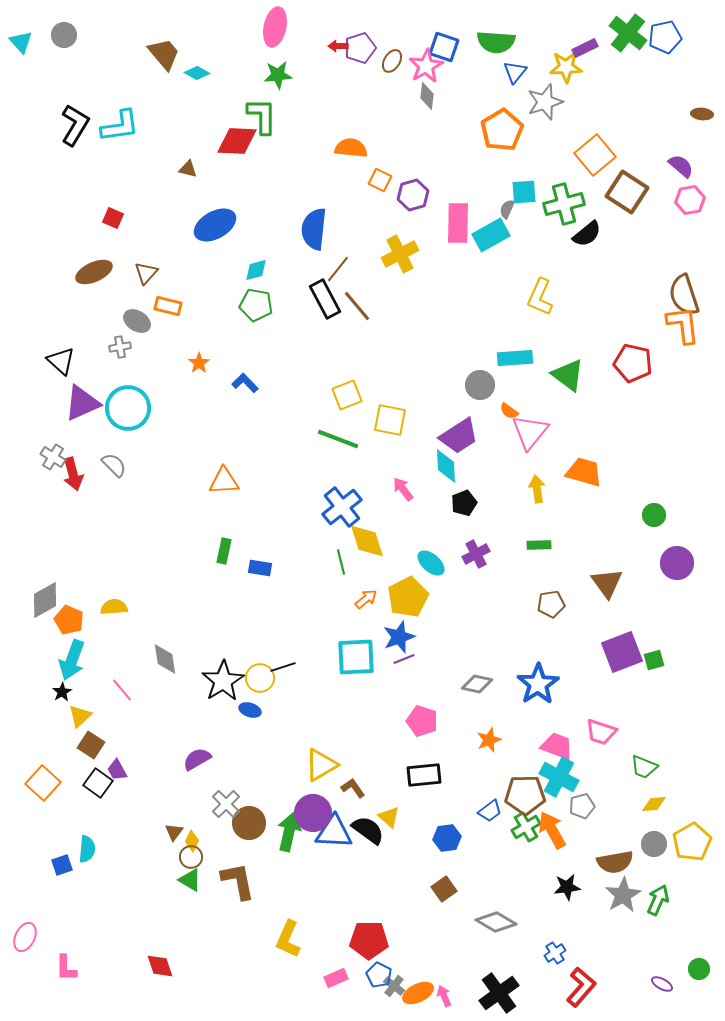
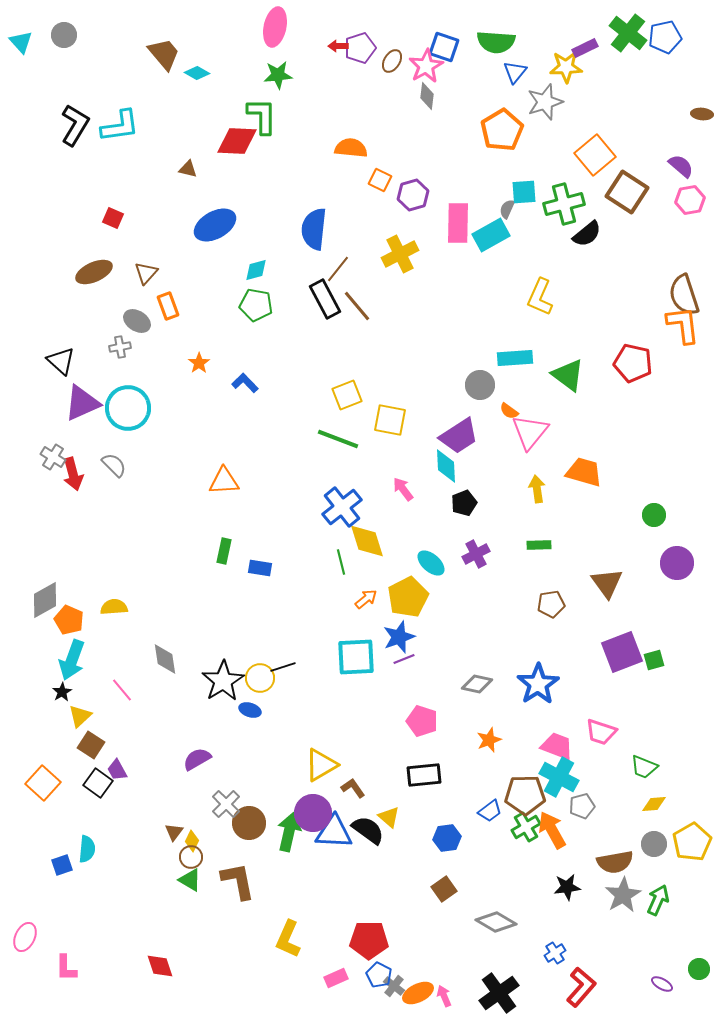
orange rectangle at (168, 306): rotated 56 degrees clockwise
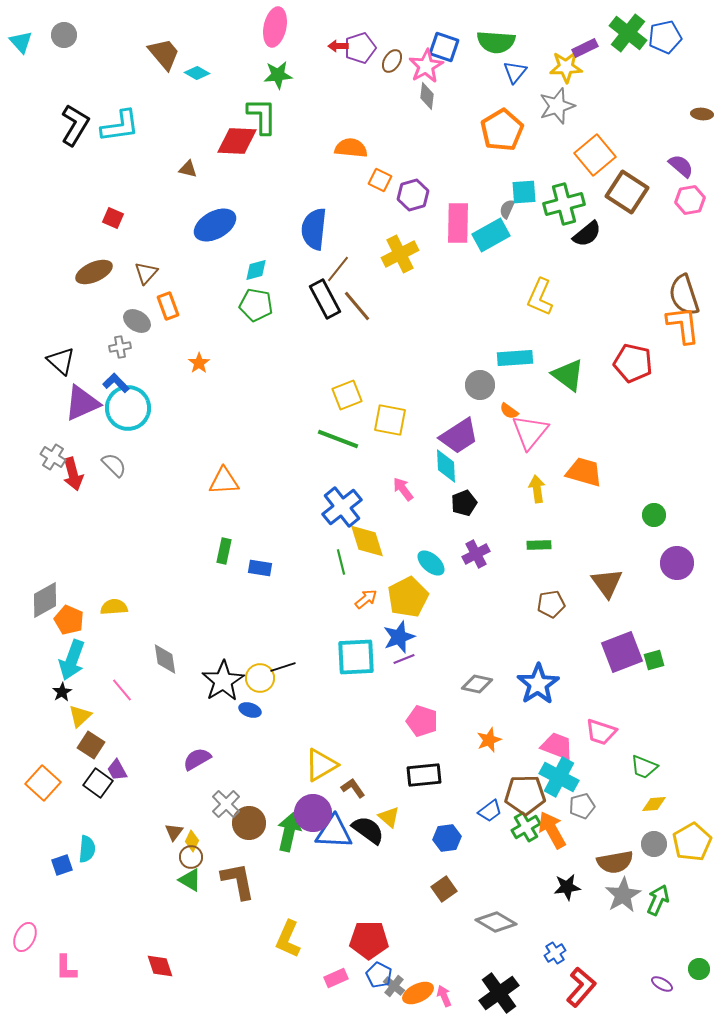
gray star at (545, 102): moved 12 px right, 4 px down
blue L-shape at (245, 383): moved 129 px left
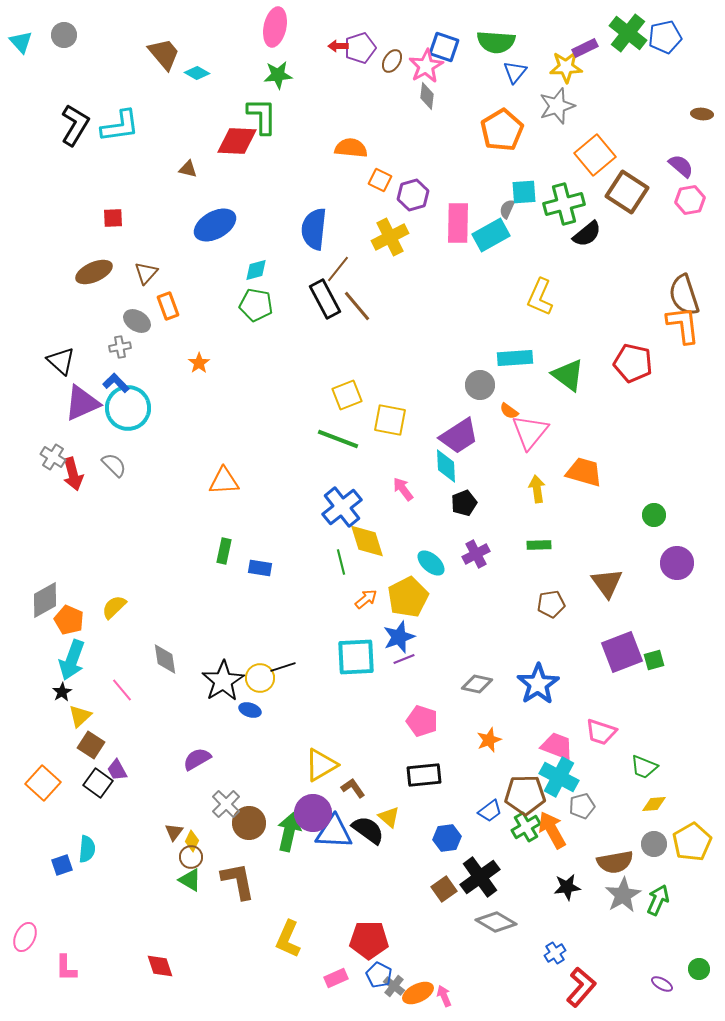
red square at (113, 218): rotated 25 degrees counterclockwise
yellow cross at (400, 254): moved 10 px left, 17 px up
yellow semicircle at (114, 607): rotated 40 degrees counterclockwise
black cross at (499, 993): moved 19 px left, 116 px up
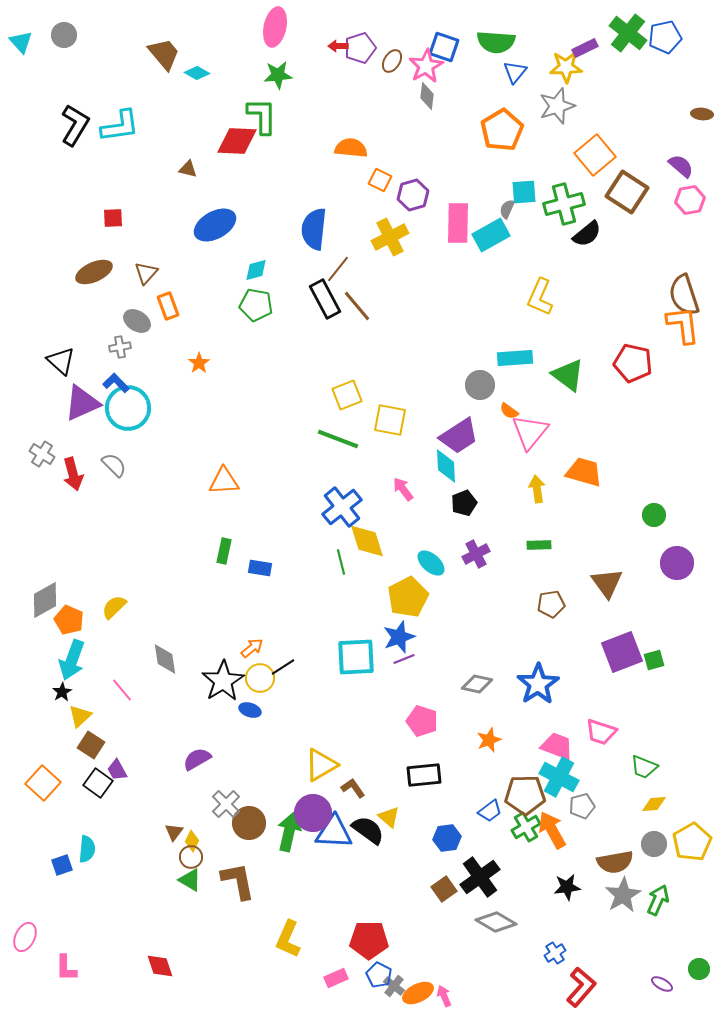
gray cross at (53, 457): moved 11 px left, 3 px up
orange arrow at (366, 599): moved 114 px left, 49 px down
black line at (283, 667): rotated 15 degrees counterclockwise
